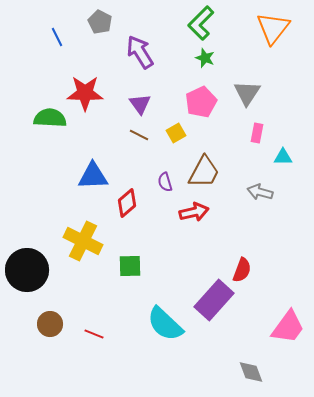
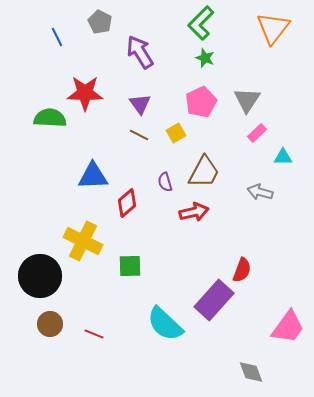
gray triangle: moved 7 px down
pink rectangle: rotated 36 degrees clockwise
black circle: moved 13 px right, 6 px down
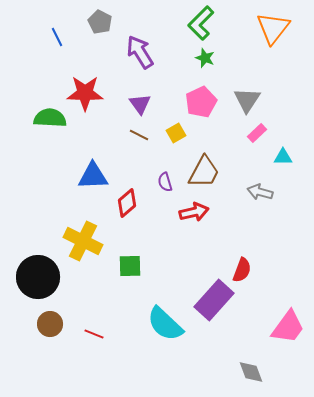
black circle: moved 2 px left, 1 px down
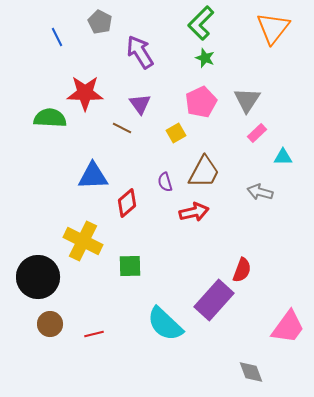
brown line: moved 17 px left, 7 px up
red line: rotated 36 degrees counterclockwise
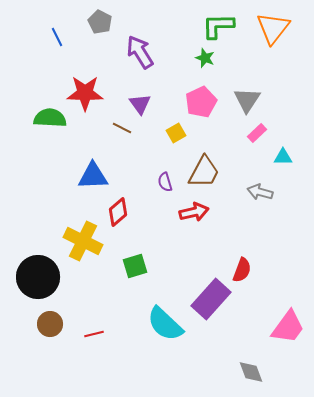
green L-shape: moved 17 px right, 3 px down; rotated 44 degrees clockwise
red diamond: moved 9 px left, 9 px down
green square: moved 5 px right; rotated 15 degrees counterclockwise
purple rectangle: moved 3 px left, 1 px up
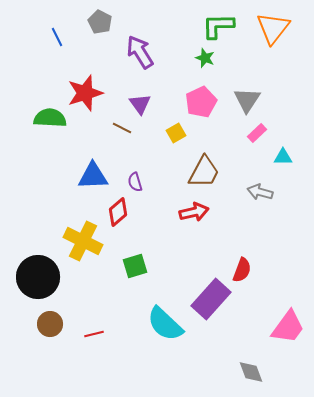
red star: rotated 18 degrees counterclockwise
purple semicircle: moved 30 px left
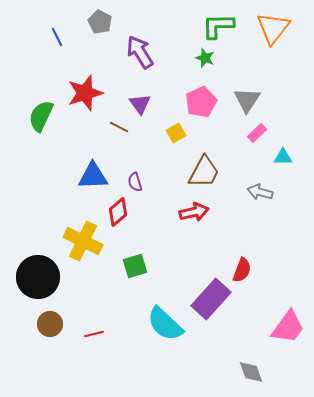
green semicircle: moved 9 px left, 2 px up; rotated 68 degrees counterclockwise
brown line: moved 3 px left, 1 px up
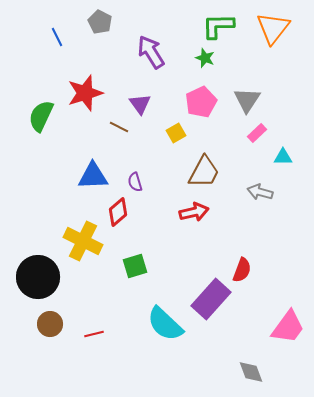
purple arrow: moved 11 px right
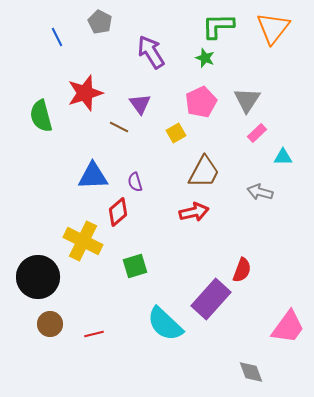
green semicircle: rotated 40 degrees counterclockwise
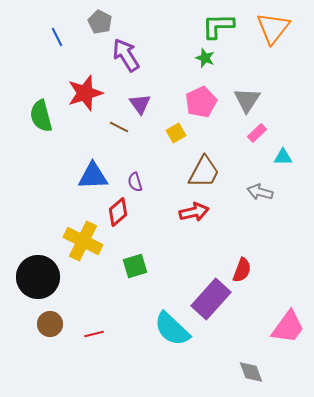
purple arrow: moved 25 px left, 3 px down
cyan semicircle: moved 7 px right, 5 px down
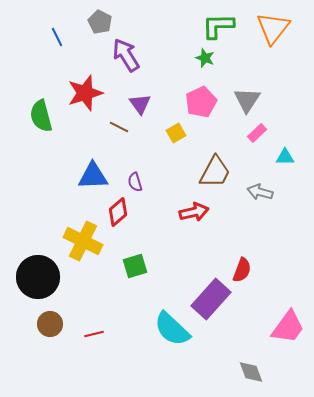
cyan triangle: moved 2 px right
brown trapezoid: moved 11 px right
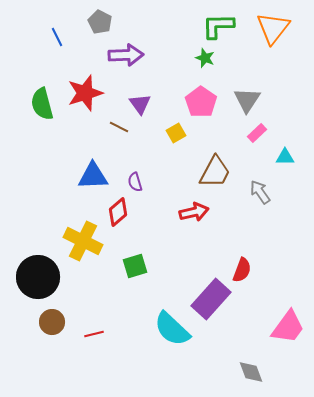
purple arrow: rotated 120 degrees clockwise
pink pentagon: rotated 12 degrees counterclockwise
green semicircle: moved 1 px right, 12 px up
gray arrow: rotated 40 degrees clockwise
brown circle: moved 2 px right, 2 px up
